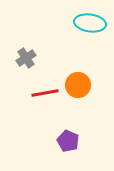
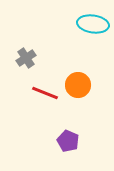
cyan ellipse: moved 3 px right, 1 px down
red line: rotated 32 degrees clockwise
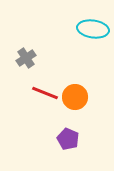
cyan ellipse: moved 5 px down
orange circle: moved 3 px left, 12 px down
purple pentagon: moved 2 px up
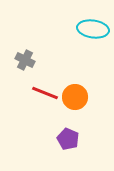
gray cross: moved 1 px left, 2 px down; rotated 30 degrees counterclockwise
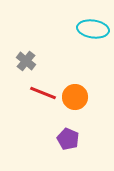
gray cross: moved 1 px right, 1 px down; rotated 12 degrees clockwise
red line: moved 2 px left
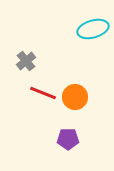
cyan ellipse: rotated 24 degrees counterclockwise
gray cross: rotated 12 degrees clockwise
purple pentagon: rotated 25 degrees counterclockwise
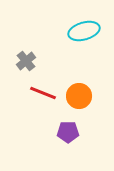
cyan ellipse: moved 9 px left, 2 px down
orange circle: moved 4 px right, 1 px up
purple pentagon: moved 7 px up
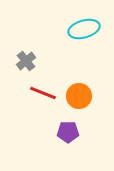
cyan ellipse: moved 2 px up
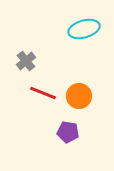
purple pentagon: rotated 10 degrees clockwise
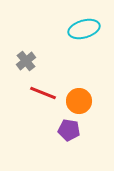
orange circle: moved 5 px down
purple pentagon: moved 1 px right, 2 px up
